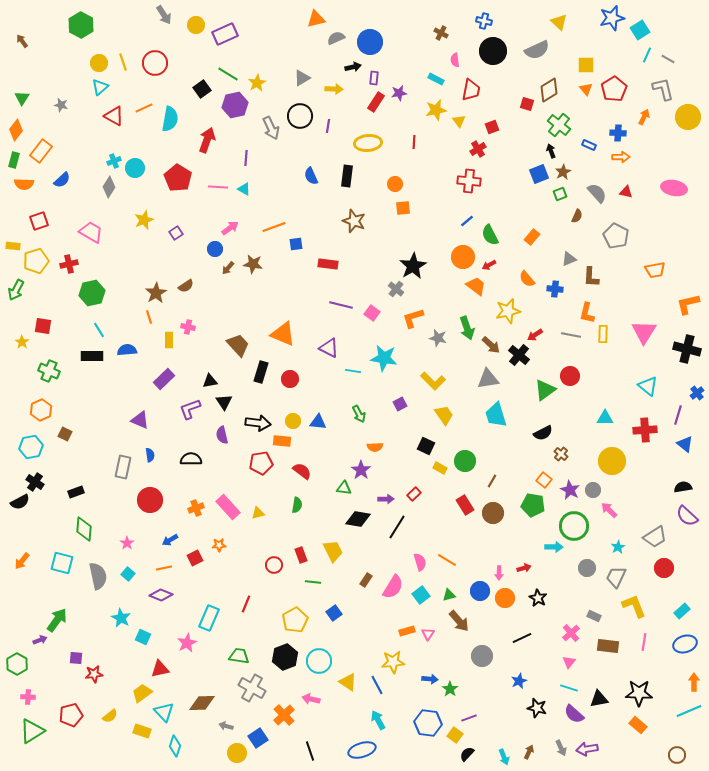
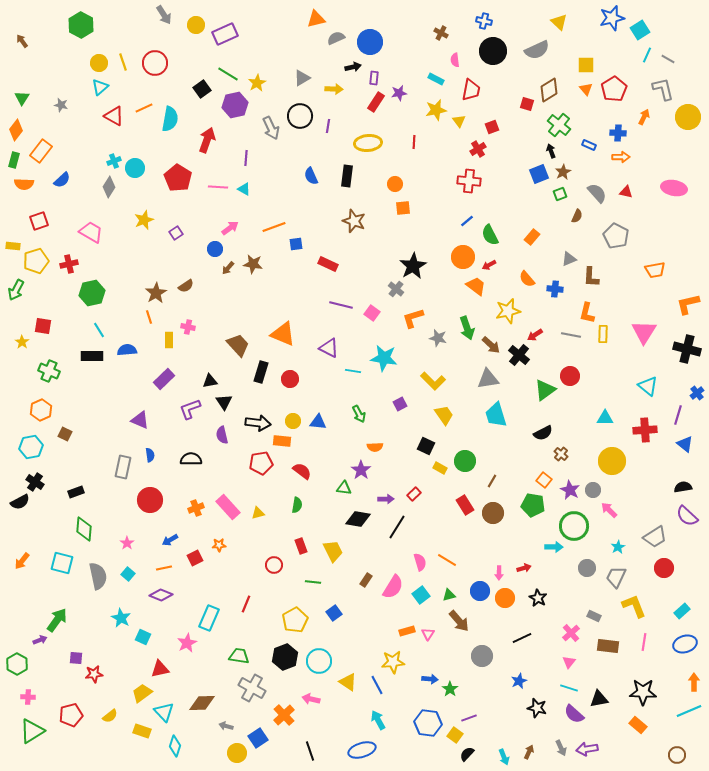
red rectangle at (328, 264): rotated 18 degrees clockwise
red rectangle at (301, 555): moved 9 px up
black star at (639, 693): moved 4 px right, 1 px up
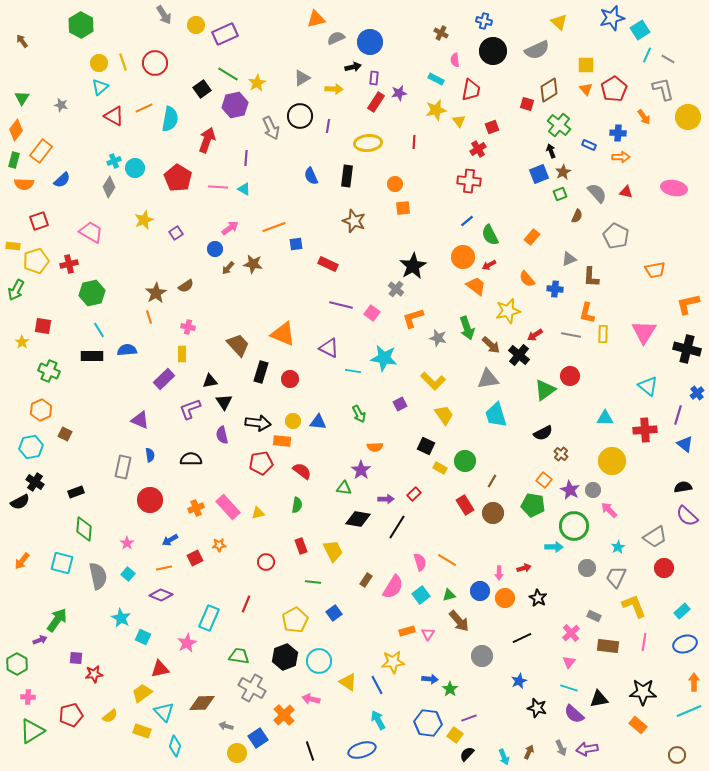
orange arrow at (644, 117): rotated 119 degrees clockwise
yellow rectangle at (169, 340): moved 13 px right, 14 px down
red circle at (274, 565): moved 8 px left, 3 px up
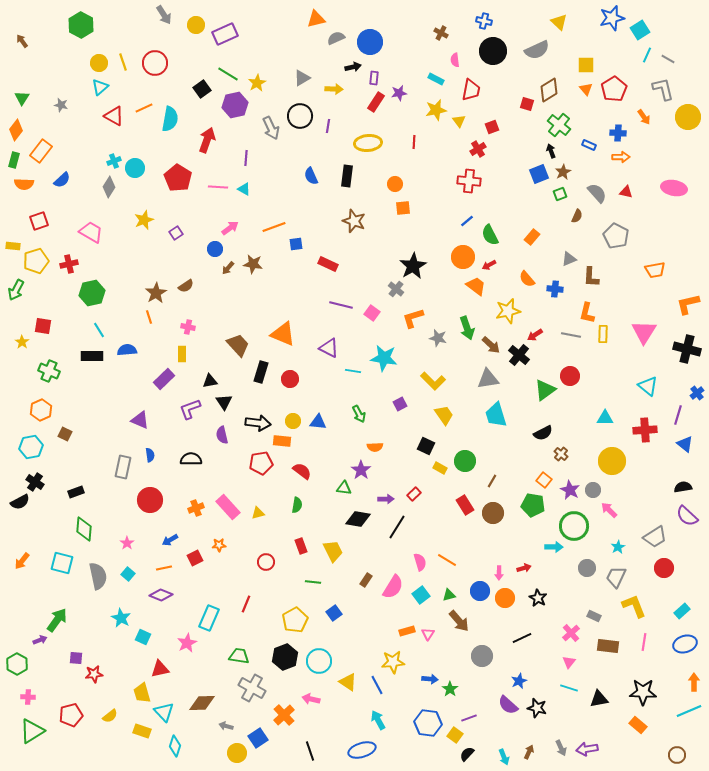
yellow trapezoid at (142, 693): rotated 70 degrees counterclockwise
purple semicircle at (574, 714): moved 66 px left, 9 px up
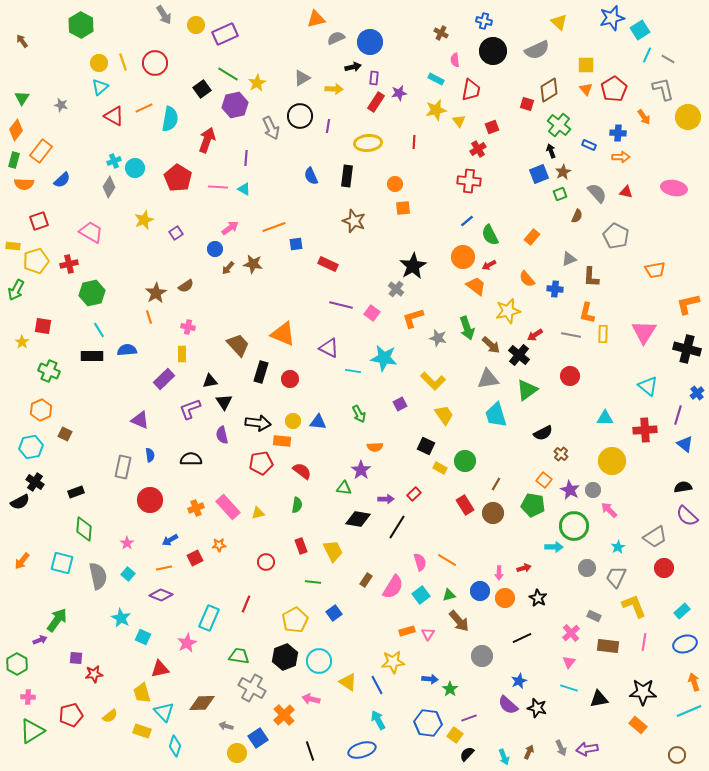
green triangle at (545, 390): moved 18 px left
brown line at (492, 481): moved 4 px right, 3 px down
orange arrow at (694, 682): rotated 18 degrees counterclockwise
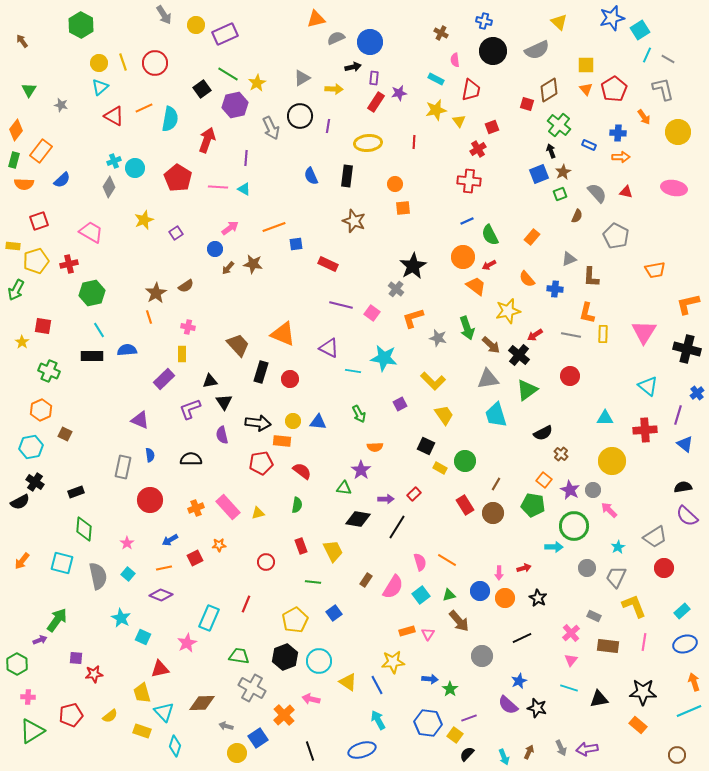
green triangle at (22, 98): moved 7 px right, 8 px up
yellow circle at (688, 117): moved 10 px left, 15 px down
blue line at (467, 221): rotated 16 degrees clockwise
pink triangle at (569, 662): moved 2 px right, 2 px up
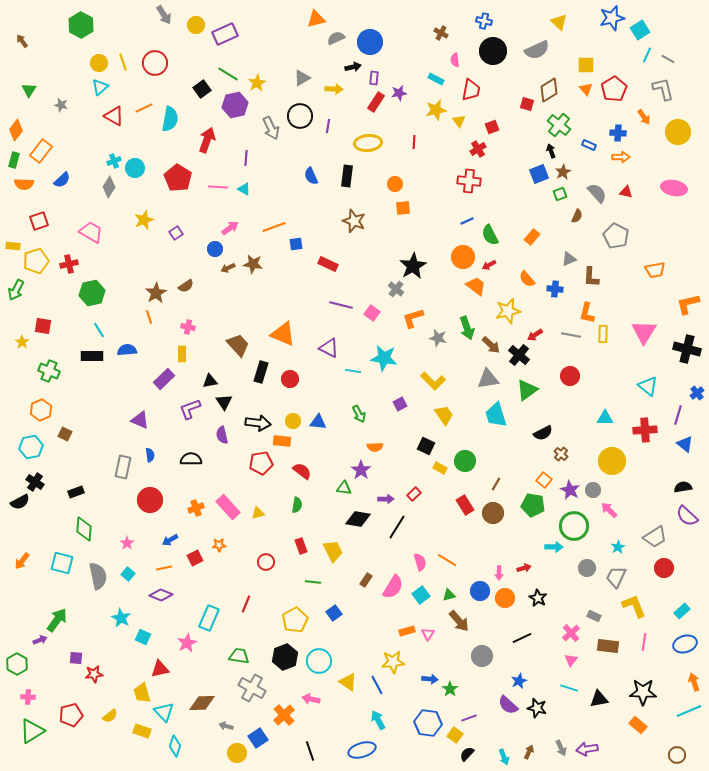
brown arrow at (228, 268): rotated 24 degrees clockwise
